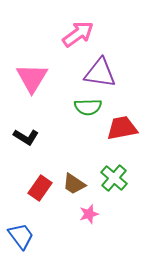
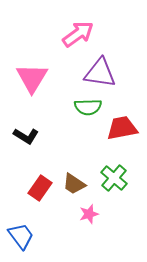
black L-shape: moved 1 px up
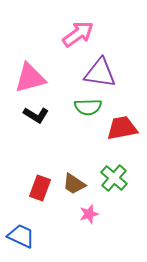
pink triangle: moved 2 px left; rotated 44 degrees clockwise
black L-shape: moved 10 px right, 21 px up
red rectangle: rotated 15 degrees counterclockwise
blue trapezoid: rotated 28 degrees counterclockwise
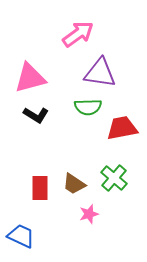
red rectangle: rotated 20 degrees counterclockwise
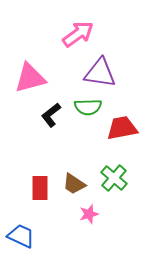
black L-shape: moved 15 px right; rotated 110 degrees clockwise
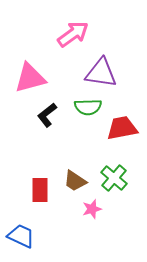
pink arrow: moved 5 px left
purple triangle: moved 1 px right
black L-shape: moved 4 px left
brown trapezoid: moved 1 px right, 3 px up
red rectangle: moved 2 px down
pink star: moved 3 px right, 5 px up
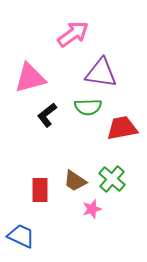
green cross: moved 2 px left, 1 px down
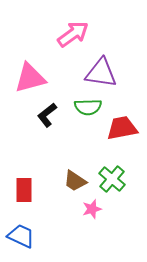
red rectangle: moved 16 px left
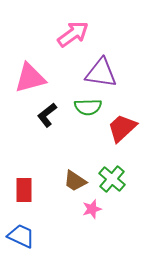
red trapezoid: rotated 32 degrees counterclockwise
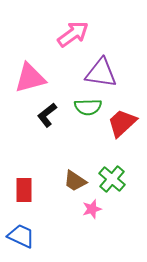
red trapezoid: moved 5 px up
